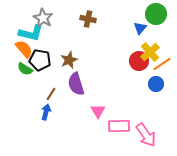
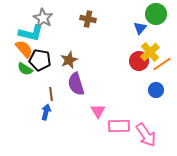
blue circle: moved 6 px down
brown line: rotated 40 degrees counterclockwise
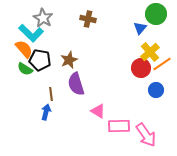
cyan L-shape: rotated 30 degrees clockwise
red circle: moved 2 px right, 7 px down
pink triangle: rotated 28 degrees counterclockwise
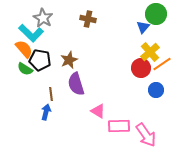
blue triangle: moved 3 px right, 1 px up
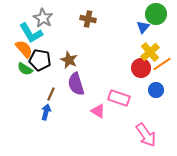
cyan L-shape: rotated 15 degrees clockwise
brown star: rotated 24 degrees counterclockwise
brown line: rotated 32 degrees clockwise
pink rectangle: moved 28 px up; rotated 20 degrees clockwise
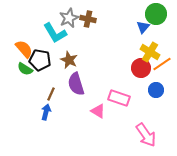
gray star: moved 26 px right; rotated 18 degrees clockwise
cyan L-shape: moved 24 px right
yellow cross: rotated 18 degrees counterclockwise
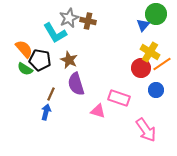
brown cross: moved 2 px down
blue triangle: moved 2 px up
pink triangle: rotated 14 degrees counterclockwise
pink arrow: moved 5 px up
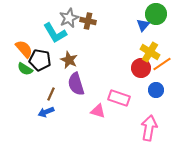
blue arrow: rotated 126 degrees counterclockwise
pink arrow: moved 3 px right, 2 px up; rotated 135 degrees counterclockwise
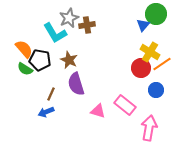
brown cross: moved 1 px left, 4 px down; rotated 21 degrees counterclockwise
pink rectangle: moved 6 px right, 7 px down; rotated 20 degrees clockwise
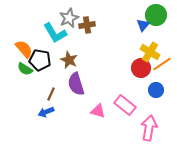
green circle: moved 1 px down
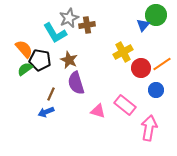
yellow cross: moved 27 px left; rotated 30 degrees clockwise
green semicircle: rotated 112 degrees clockwise
purple semicircle: moved 1 px up
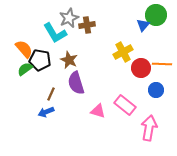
orange line: rotated 36 degrees clockwise
